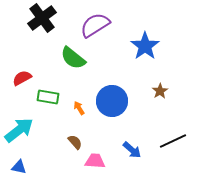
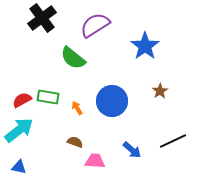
red semicircle: moved 22 px down
orange arrow: moved 2 px left
brown semicircle: rotated 28 degrees counterclockwise
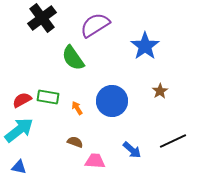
green semicircle: rotated 16 degrees clockwise
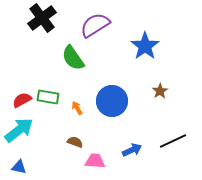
blue arrow: rotated 66 degrees counterclockwise
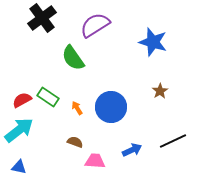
blue star: moved 8 px right, 4 px up; rotated 20 degrees counterclockwise
green rectangle: rotated 25 degrees clockwise
blue circle: moved 1 px left, 6 px down
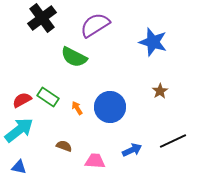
green semicircle: moved 1 px right, 1 px up; rotated 28 degrees counterclockwise
blue circle: moved 1 px left
brown semicircle: moved 11 px left, 4 px down
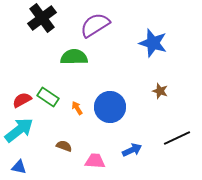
blue star: moved 1 px down
green semicircle: rotated 152 degrees clockwise
brown star: rotated 21 degrees counterclockwise
black line: moved 4 px right, 3 px up
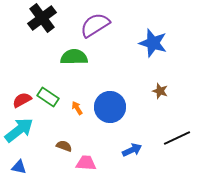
pink trapezoid: moved 9 px left, 2 px down
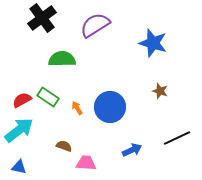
green semicircle: moved 12 px left, 2 px down
